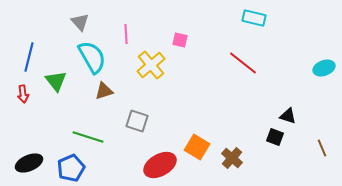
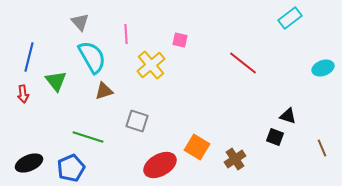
cyan rectangle: moved 36 px right; rotated 50 degrees counterclockwise
cyan ellipse: moved 1 px left
brown cross: moved 3 px right, 1 px down; rotated 15 degrees clockwise
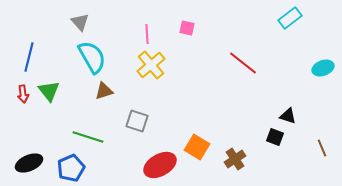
pink line: moved 21 px right
pink square: moved 7 px right, 12 px up
green triangle: moved 7 px left, 10 px down
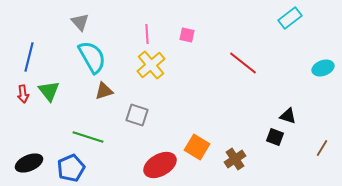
pink square: moved 7 px down
gray square: moved 6 px up
brown line: rotated 54 degrees clockwise
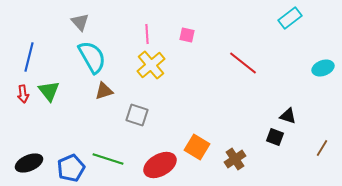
green line: moved 20 px right, 22 px down
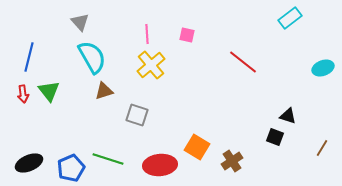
red line: moved 1 px up
brown cross: moved 3 px left, 2 px down
red ellipse: rotated 24 degrees clockwise
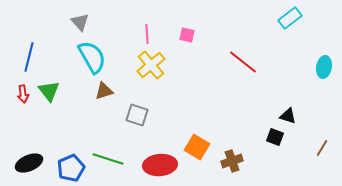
cyan ellipse: moved 1 px right, 1 px up; rotated 60 degrees counterclockwise
brown cross: rotated 15 degrees clockwise
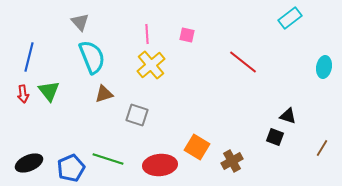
cyan semicircle: rotated 8 degrees clockwise
brown triangle: moved 3 px down
brown cross: rotated 10 degrees counterclockwise
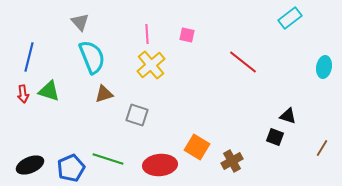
green triangle: rotated 35 degrees counterclockwise
black ellipse: moved 1 px right, 2 px down
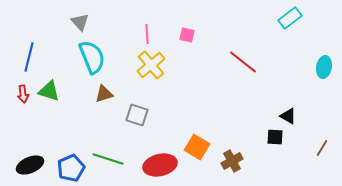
black triangle: rotated 12 degrees clockwise
black square: rotated 18 degrees counterclockwise
red ellipse: rotated 8 degrees counterclockwise
